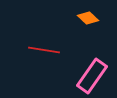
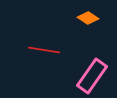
orange diamond: rotated 10 degrees counterclockwise
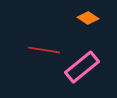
pink rectangle: moved 10 px left, 9 px up; rotated 16 degrees clockwise
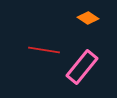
pink rectangle: rotated 12 degrees counterclockwise
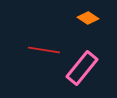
pink rectangle: moved 1 px down
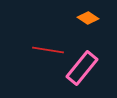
red line: moved 4 px right
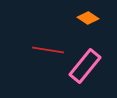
pink rectangle: moved 3 px right, 2 px up
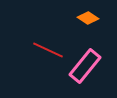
red line: rotated 16 degrees clockwise
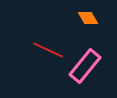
orange diamond: rotated 25 degrees clockwise
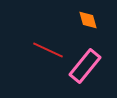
orange diamond: moved 2 px down; rotated 15 degrees clockwise
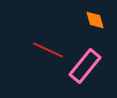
orange diamond: moved 7 px right
